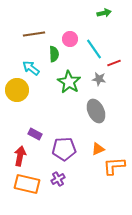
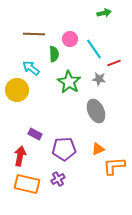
brown line: rotated 10 degrees clockwise
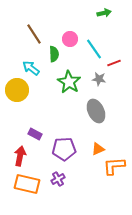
brown line: rotated 55 degrees clockwise
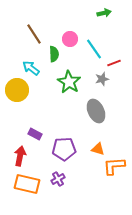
gray star: moved 3 px right; rotated 24 degrees counterclockwise
orange triangle: rotated 40 degrees clockwise
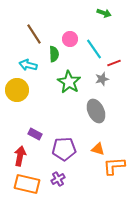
green arrow: rotated 32 degrees clockwise
cyan arrow: moved 3 px left, 3 px up; rotated 24 degrees counterclockwise
